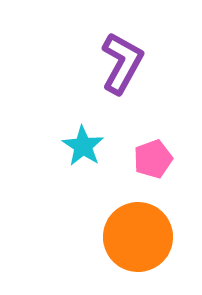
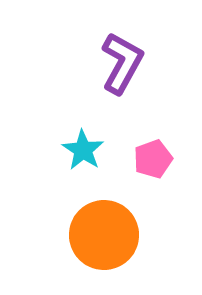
cyan star: moved 4 px down
orange circle: moved 34 px left, 2 px up
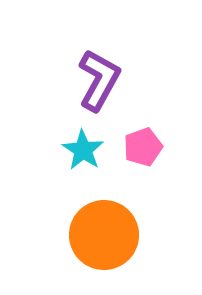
purple L-shape: moved 23 px left, 17 px down
pink pentagon: moved 10 px left, 12 px up
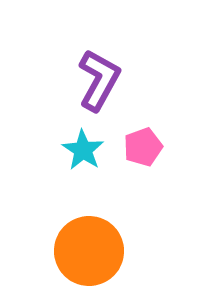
orange circle: moved 15 px left, 16 px down
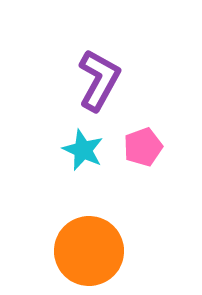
cyan star: rotated 9 degrees counterclockwise
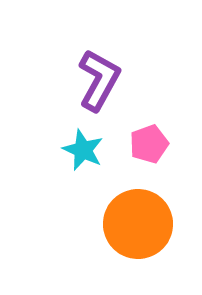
pink pentagon: moved 6 px right, 3 px up
orange circle: moved 49 px right, 27 px up
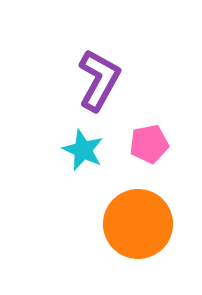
pink pentagon: rotated 9 degrees clockwise
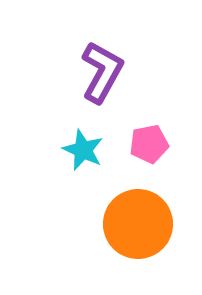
purple L-shape: moved 3 px right, 8 px up
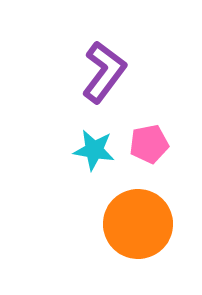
purple L-shape: moved 2 px right; rotated 8 degrees clockwise
cyan star: moved 11 px right; rotated 15 degrees counterclockwise
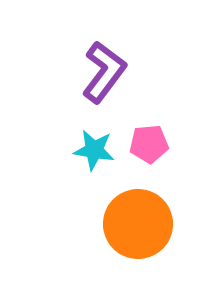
pink pentagon: rotated 6 degrees clockwise
